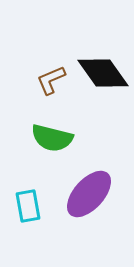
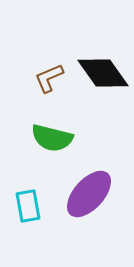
brown L-shape: moved 2 px left, 2 px up
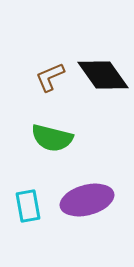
black diamond: moved 2 px down
brown L-shape: moved 1 px right, 1 px up
purple ellipse: moved 2 px left, 6 px down; rotated 33 degrees clockwise
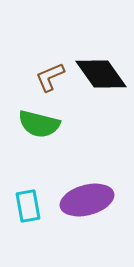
black diamond: moved 2 px left, 1 px up
green semicircle: moved 13 px left, 14 px up
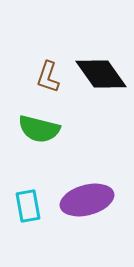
brown L-shape: moved 2 px left; rotated 48 degrees counterclockwise
green semicircle: moved 5 px down
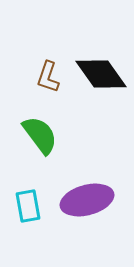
green semicircle: moved 1 px right, 6 px down; rotated 141 degrees counterclockwise
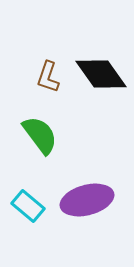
cyan rectangle: rotated 40 degrees counterclockwise
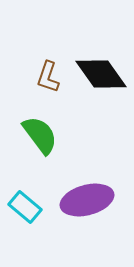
cyan rectangle: moved 3 px left, 1 px down
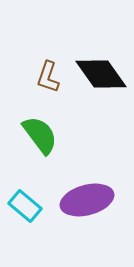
cyan rectangle: moved 1 px up
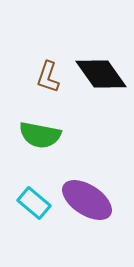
green semicircle: rotated 138 degrees clockwise
purple ellipse: rotated 48 degrees clockwise
cyan rectangle: moved 9 px right, 3 px up
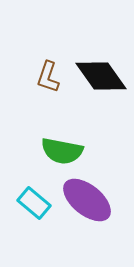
black diamond: moved 2 px down
green semicircle: moved 22 px right, 16 px down
purple ellipse: rotated 6 degrees clockwise
